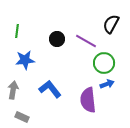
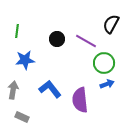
purple semicircle: moved 8 px left
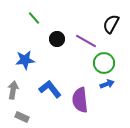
green line: moved 17 px right, 13 px up; rotated 48 degrees counterclockwise
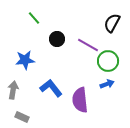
black semicircle: moved 1 px right, 1 px up
purple line: moved 2 px right, 4 px down
green circle: moved 4 px right, 2 px up
blue L-shape: moved 1 px right, 1 px up
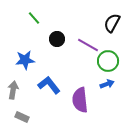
blue L-shape: moved 2 px left, 3 px up
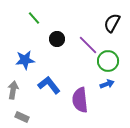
purple line: rotated 15 degrees clockwise
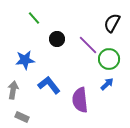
green circle: moved 1 px right, 2 px up
blue arrow: rotated 24 degrees counterclockwise
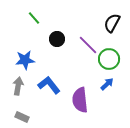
gray arrow: moved 5 px right, 4 px up
